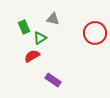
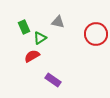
gray triangle: moved 5 px right, 3 px down
red circle: moved 1 px right, 1 px down
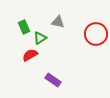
red semicircle: moved 2 px left, 1 px up
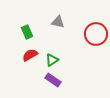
green rectangle: moved 3 px right, 5 px down
green triangle: moved 12 px right, 22 px down
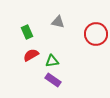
red semicircle: moved 1 px right
green triangle: moved 1 px down; rotated 24 degrees clockwise
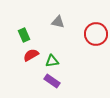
green rectangle: moved 3 px left, 3 px down
purple rectangle: moved 1 px left, 1 px down
